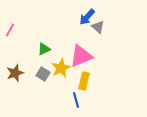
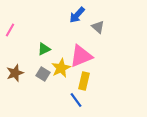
blue arrow: moved 10 px left, 2 px up
blue line: rotated 21 degrees counterclockwise
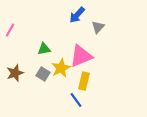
gray triangle: rotated 32 degrees clockwise
green triangle: rotated 16 degrees clockwise
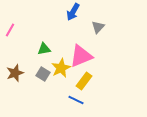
blue arrow: moved 4 px left, 3 px up; rotated 12 degrees counterclockwise
yellow rectangle: rotated 24 degrees clockwise
blue line: rotated 28 degrees counterclockwise
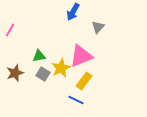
green triangle: moved 5 px left, 7 px down
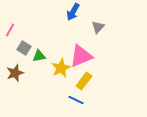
gray square: moved 19 px left, 26 px up
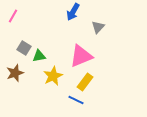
pink line: moved 3 px right, 14 px up
yellow star: moved 8 px left, 8 px down
yellow rectangle: moved 1 px right, 1 px down
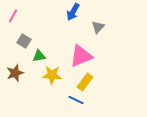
gray square: moved 7 px up
yellow star: moved 1 px left, 1 px up; rotated 30 degrees clockwise
